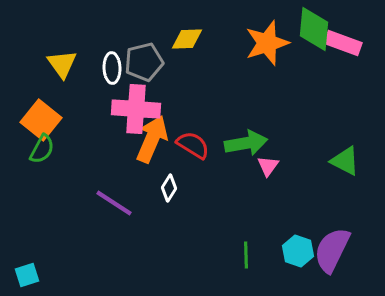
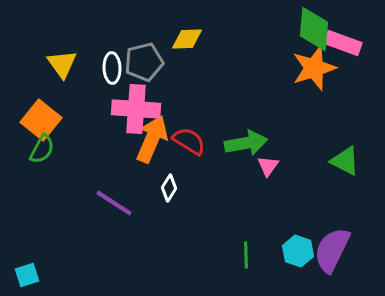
orange star: moved 47 px right, 25 px down
red semicircle: moved 4 px left, 4 px up
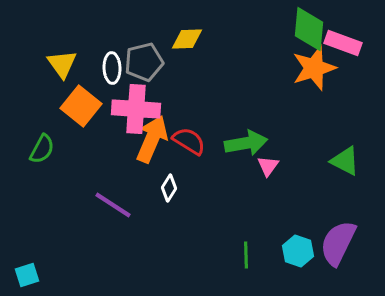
green diamond: moved 5 px left
orange square: moved 40 px right, 14 px up
purple line: moved 1 px left, 2 px down
purple semicircle: moved 6 px right, 7 px up
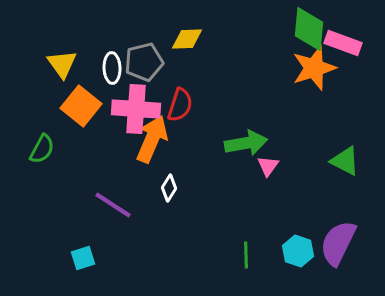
red semicircle: moved 9 px left, 36 px up; rotated 76 degrees clockwise
cyan square: moved 56 px right, 17 px up
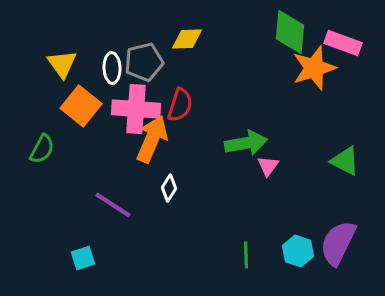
green diamond: moved 19 px left, 3 px down
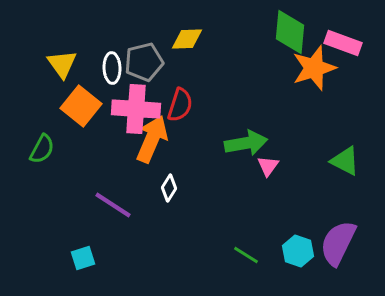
green line: rotated 56 degrees counterclockwise
